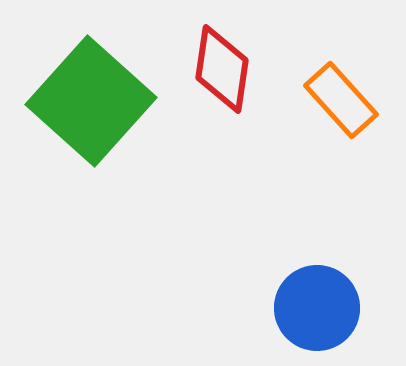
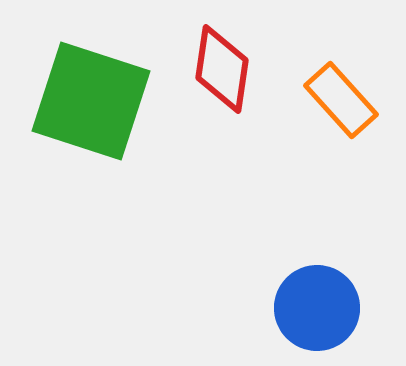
green square: rotated 24 degrees counterclockwise
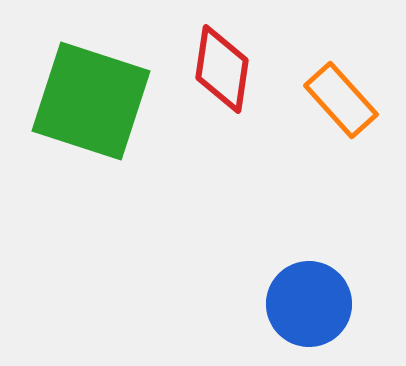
blue circle: moved 8 px left, 4 px up
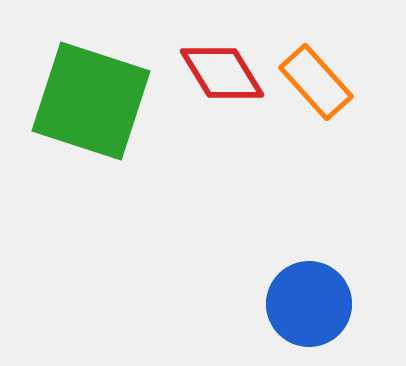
red diamond: moved 4 px down; rotated 40 degrees counterclockwise
orange rectangle: moved 25 px left, 18 px up
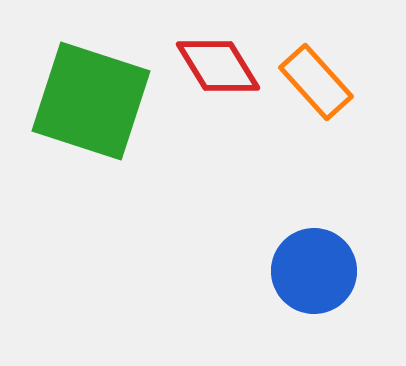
red diamond: moved 4 px left, 7 px up
blue circle: moved 5 px right, 33 px up
